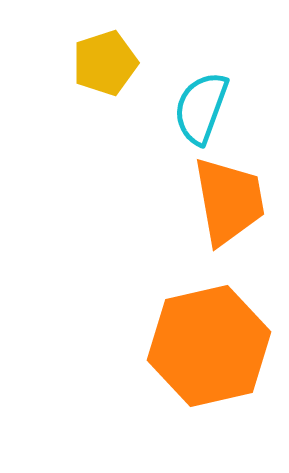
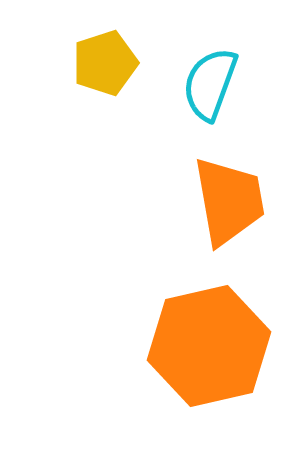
cyan semicircle: moved 9 px right, 24 px up
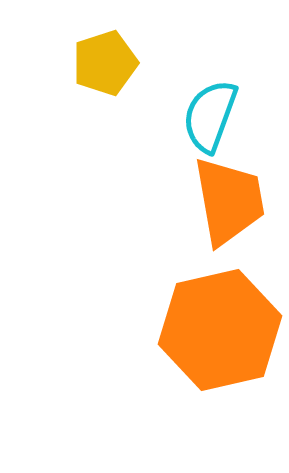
cyan semicircle: moved 32 px down
orange hexagon: moved 11 px right, 16 px up
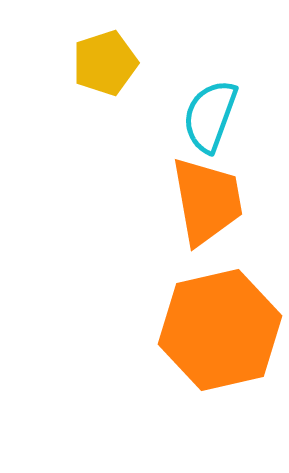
orange trapezoid: moved 22 px left
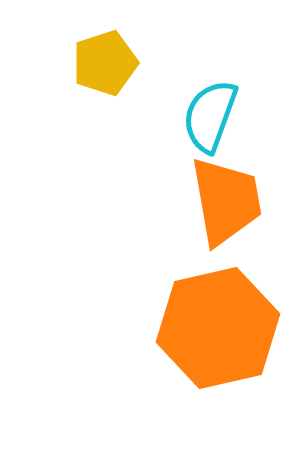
orange trapezoid: moved 19 px right
orange hexagon: moved 2 px left, 2 px up
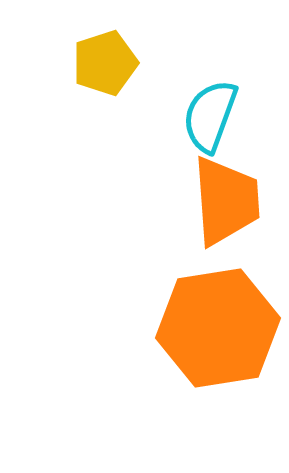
orange trapezoid: rotated 6 degrees clockwise
orange hexagon: rotated 4 degrees clockwise
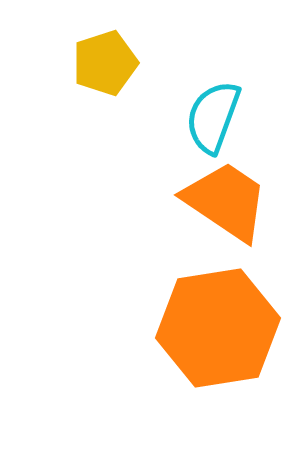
cyan semicircle: moved 3 px right, 1 px down
orange trapezoid: rotated 52 degrees counterclockwise
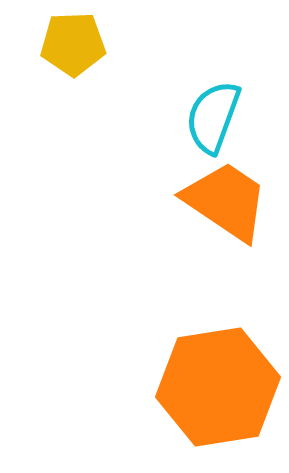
yellow pentagon: moved 32 px left, 19 px up; rotated 16 degrees clockwise
orange hexagon: moved 59 px down
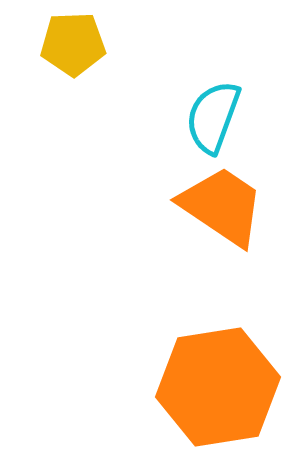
orange trapezoid: moved 4 px left, 5 px down
